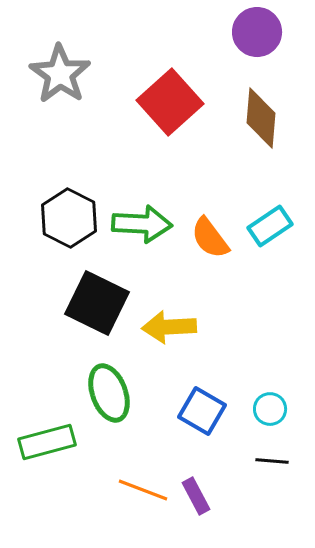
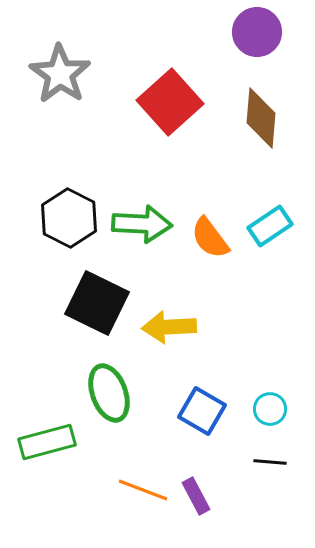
black line: moved 2 px left, 1 px down
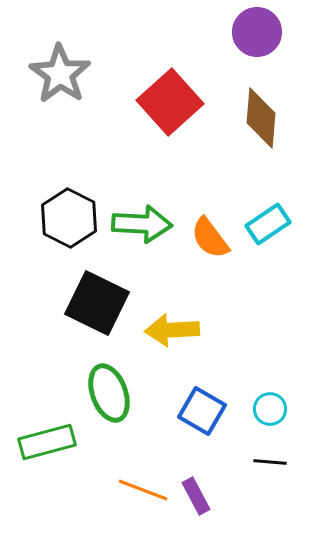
cyan rectangle: moved 2 px left, 2 px up
yellow arrow: moved 3 px right, 3 px down
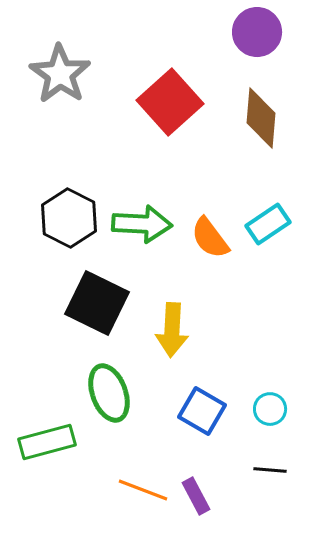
yellow arrow: rotated 84 degrees counterclockwise
black line: moved 8 px down
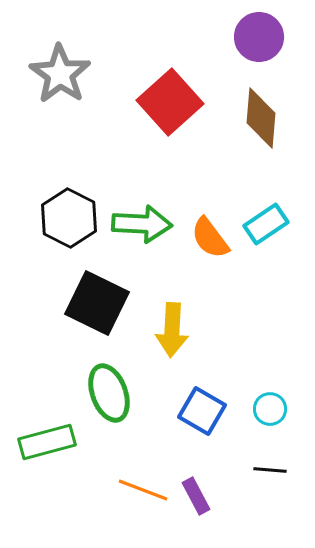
purple circle: moved 2 px right, 5 px down
cyan rectangle: moved 2 px left
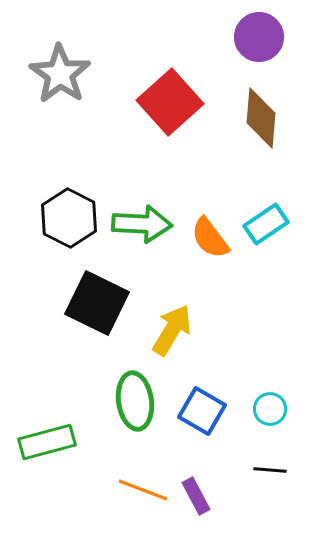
yellow arrow: rotated 152 degrees counterclockwise
green ellipse: moved 26 px right, 8 px down; rotated 12 degrees clockwise
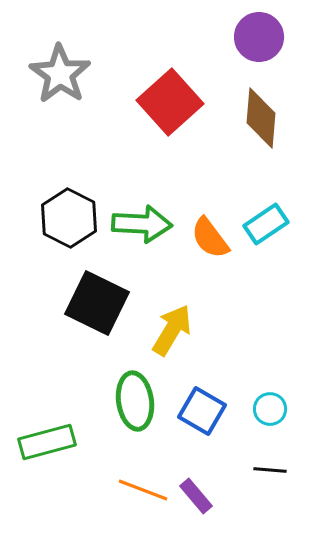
purple rectangle: rotated 12 degrees counterclockwise
